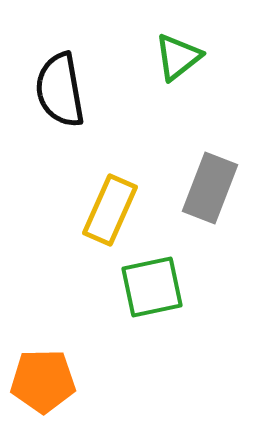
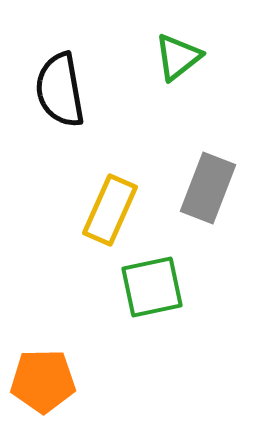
gray rectangle: moved 2 px left
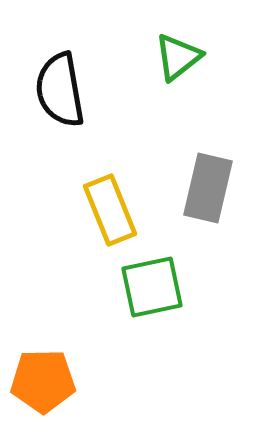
gray rectangle: rotated 8 degrees counterclockwise
yellow rectangle: rotated 46 degrees counterclockwise
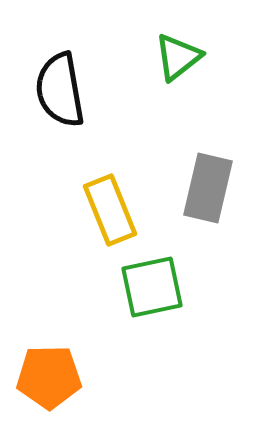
orange pentagon: moved 6 px right, 4 px up
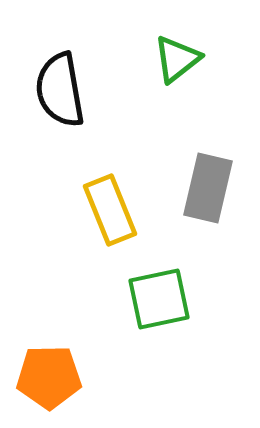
green triangle: moved 1 px left, 2 px down
green square: moved 7 px right, 12 px down
